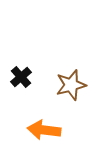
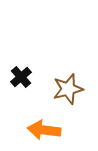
brown star: moved 3 px left, 4 px down
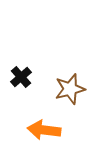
brown star: moved 2 px right
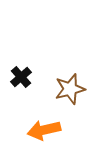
orange arrow: rotated 20 degrees counterclockwise
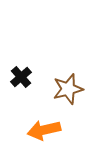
brown star: moved 2 px left
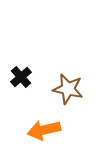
brown star: rotated 28 degrees clockwise
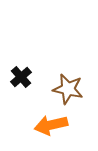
orange arrow: moved 7 px right, 5 px up
